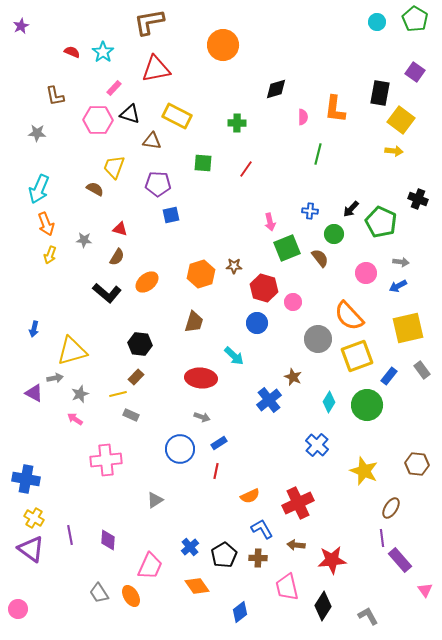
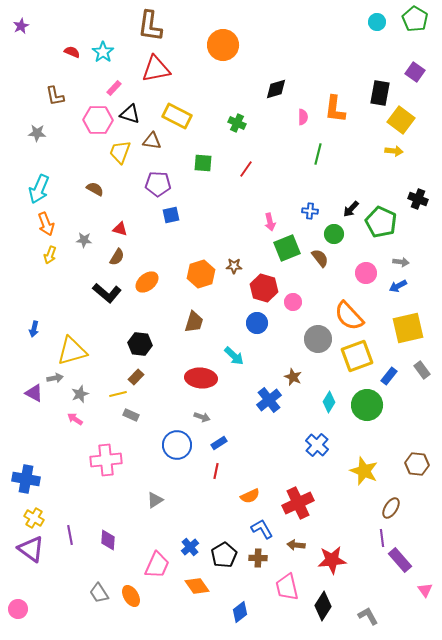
brown L-shape at (149, 22): moved 1 px right, 4 px down; rotated 72 degrees counterclockwise
green cross at (237, 123): rotated 24 degrees clockwise
yellow trapezoid at (114, 167): moved 6 px right, 15 px up
blue circle at (180, 449): moved 3 px left, 4 px up
pink trapezoid at (150, 566): moved 7 px right, 1 px up
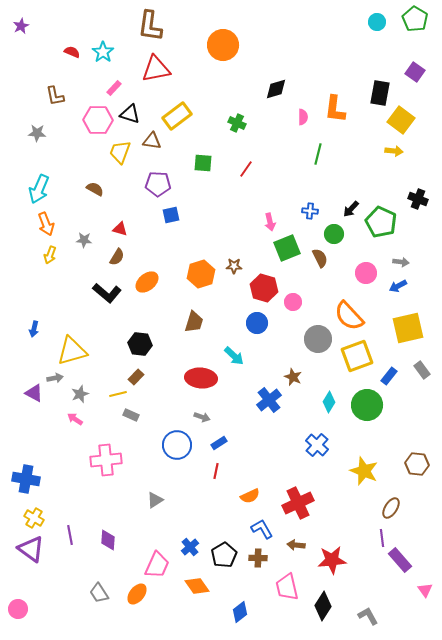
yellow rectangle at (177, 116): rotated 64 degrees counterclockwise
brown semicircle at (320, 258): rotated 12 degrees clockwise
orange ellipse at (131, 596): moved 6 px right, 2 px up; rotated 70 degrees clockwise
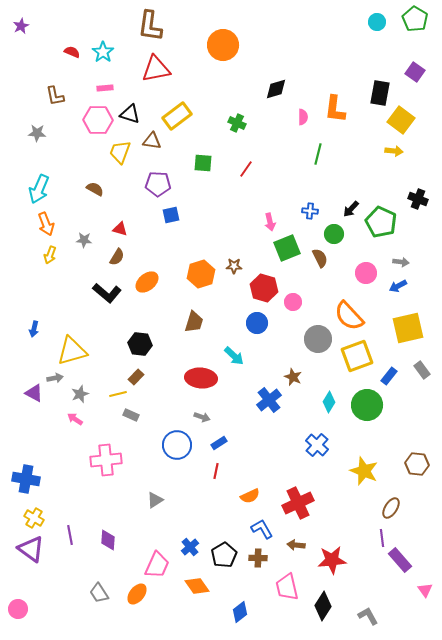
pink rectangle at (114, 88): moved 9 px left; rotated 42 degrees clockwise
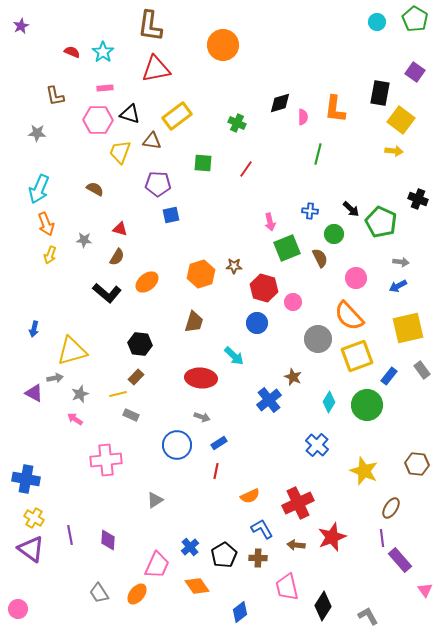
black diamond at (276, 89): moved 4 px right, 14 px down
black arrow at (351, 209): rotated 90 degrees counterclockwise
pink circle at (366, 273): moved 10 px left, 5 px down
red star at (332, 560): moved 23 px up; rotated 16 degrees counterclockwise
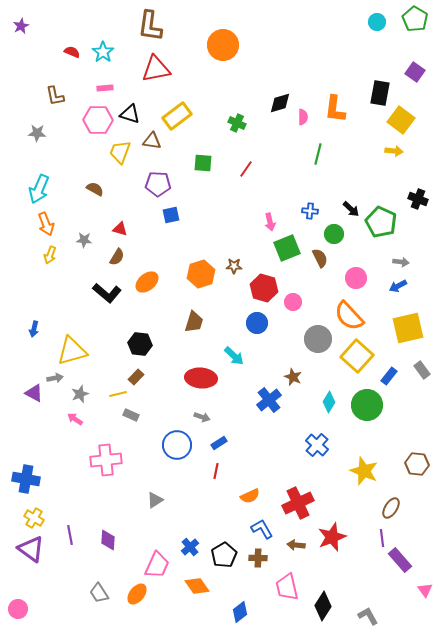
yellow square at (357, 356): rotated 28 degrees counterclockwise
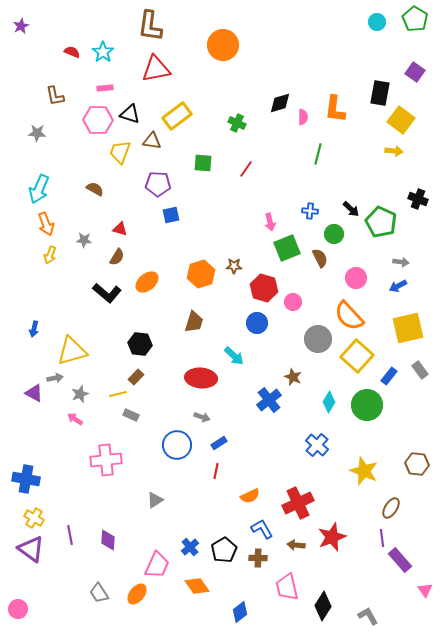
gray rectangle at (422, 370): moved 2 px left
black pentagon at (224, 555): moved 5 px up
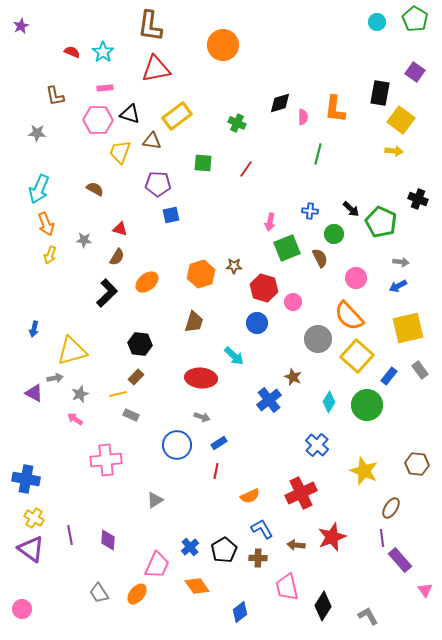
pink arrow at (270, 222): rotated 24 degrees clockwise
black L-shape at (107, 293): rotated 84 degrees counterclockwise
red cross at (298, 503): moved 3 px right, 10 px up
pink circle at (18, 609): moved 4 px right
